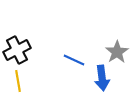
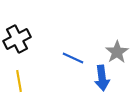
black cross: moved 11 px up
blue line: moved 1 px left, 2 px up
yellow line: moved 1 px right
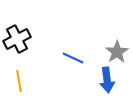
blue arrow: moved 5 px right, 2 px down
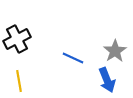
gray star: moved 2 px left, 1 px up
blue arrow: rotated 15 degrees counterclockwise
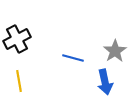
blue line: rotated 10 degrees counterclockwise
blue arrow: moved 2 px left, 2 px down; rotated 10 degrees clockwise
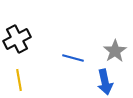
yellow line: moved 1 px up
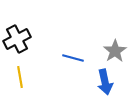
yellow line: moved 1 px right, 3 px up
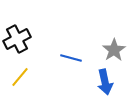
gray star: moved 1 px left, 1 px up
blue line: moved 2 px left
yellow line: rotated 50 degrees clockwise
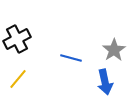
yellow line: moved 2 px left, 2 px down
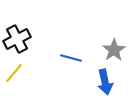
yellow line: moved 4 px left, 6 px up
